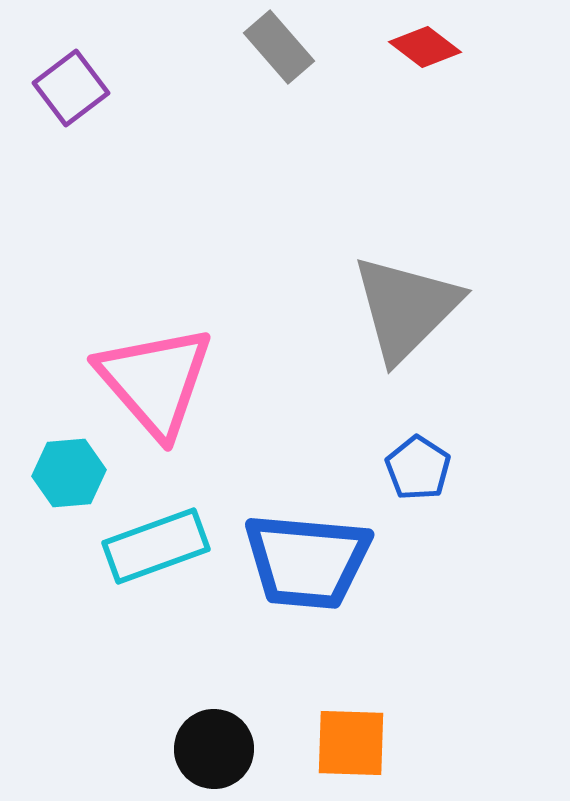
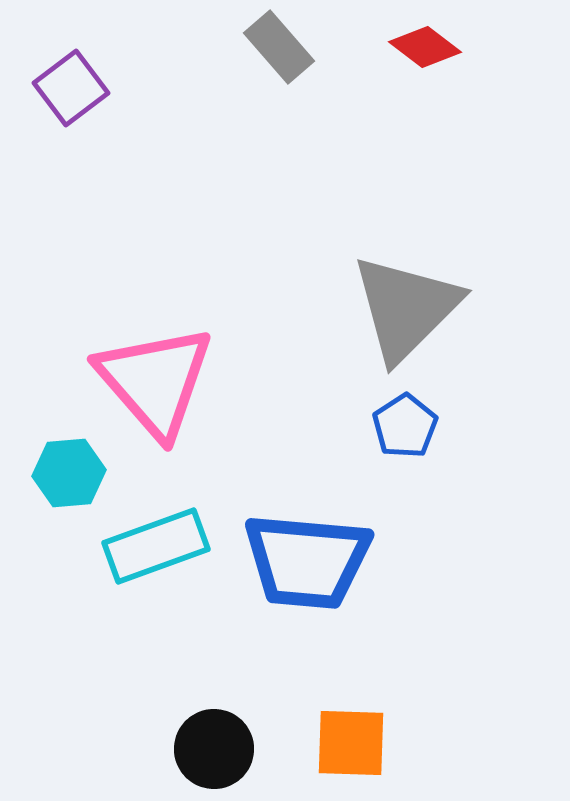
blue pentagon: moved 13 px left, 42 px up; rotated 6 degrees clockwise
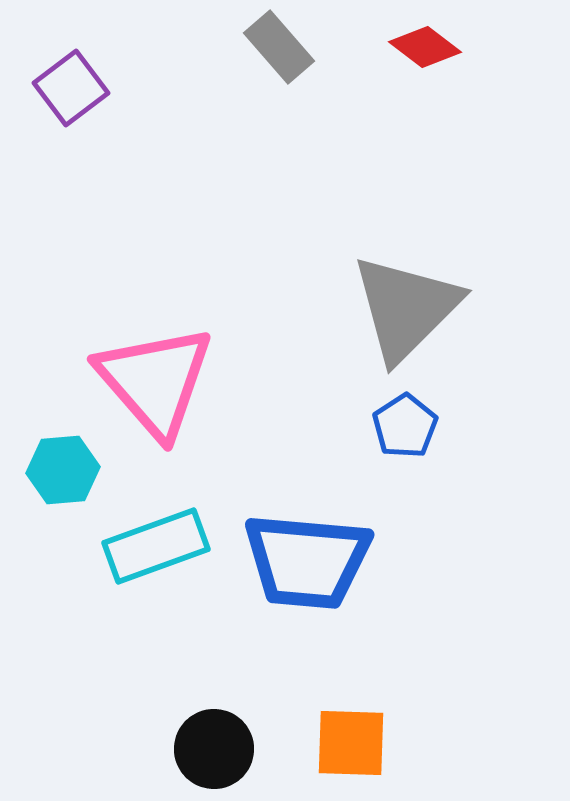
cyan hexagon: moved 6 px left, 3 px up
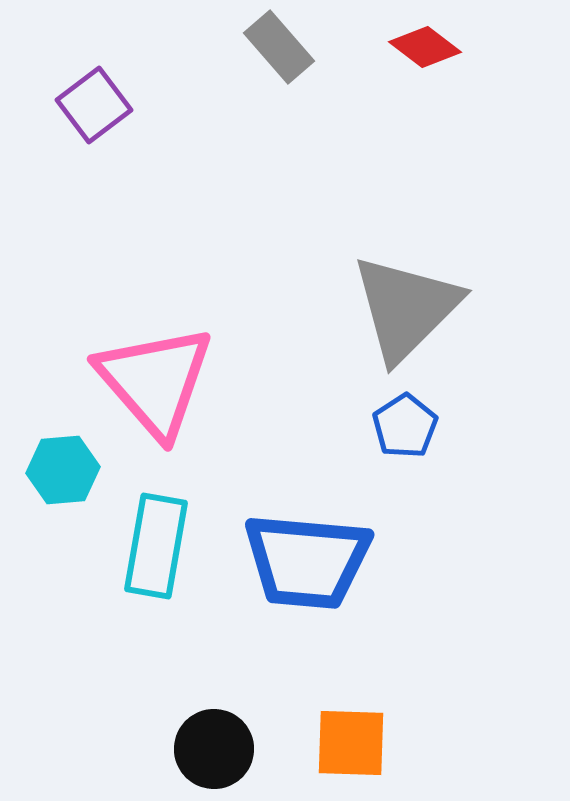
purple square: moved 23 px right, 17 px down
cyan rectangle: rotated 60 degrees counterclockwise
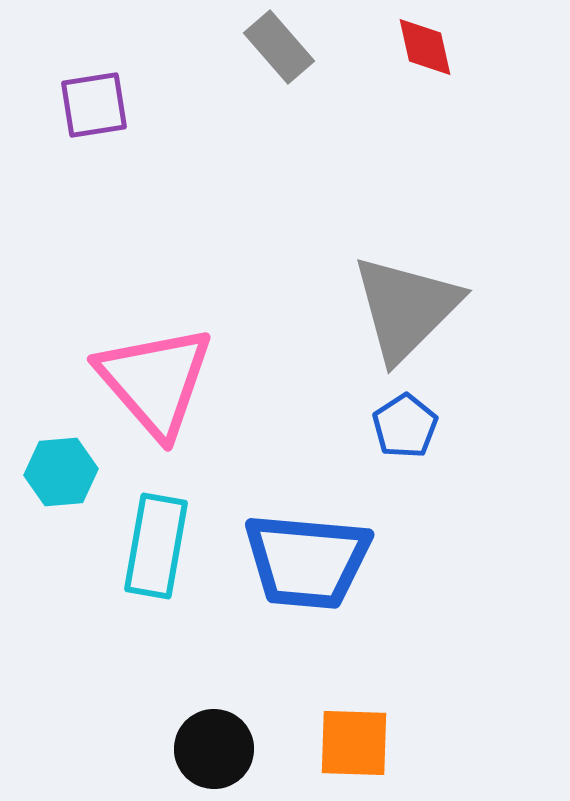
red diamond: rotated 40 degrees clockwise
purple square: rotated 28 degrees clockwise
cyan hexagon: moved 2 px left, 2 px down
orange square: moved 3 px right
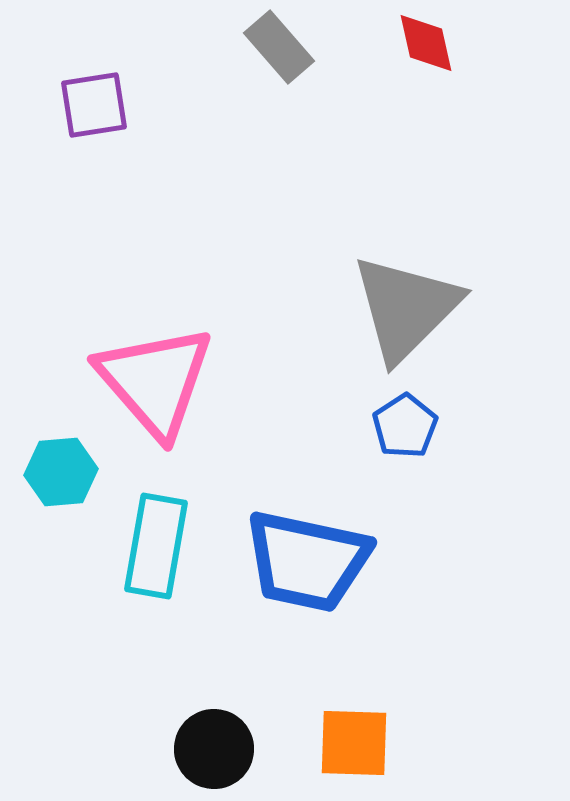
red diamond: moved 1 px right, 4 px up
blue trapezoid: rotated 7 degrees clockwise
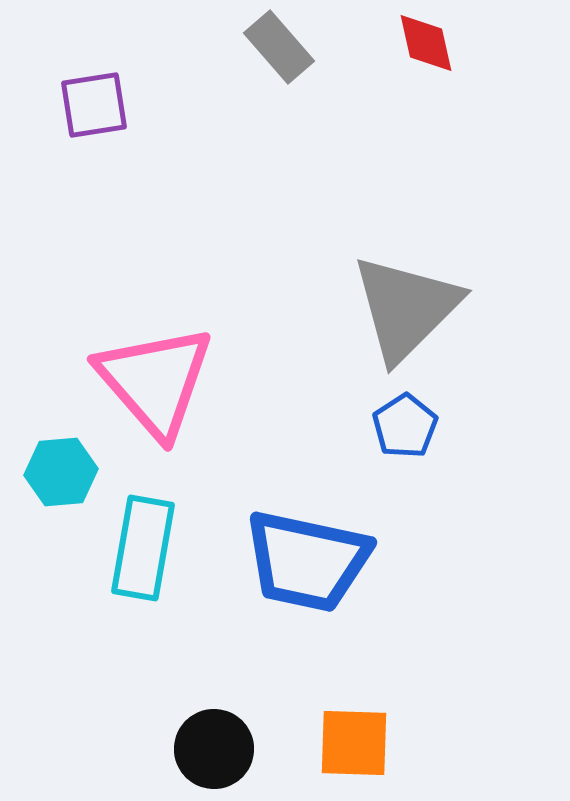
cyan rectangle: moved 13 px left, 2 px down
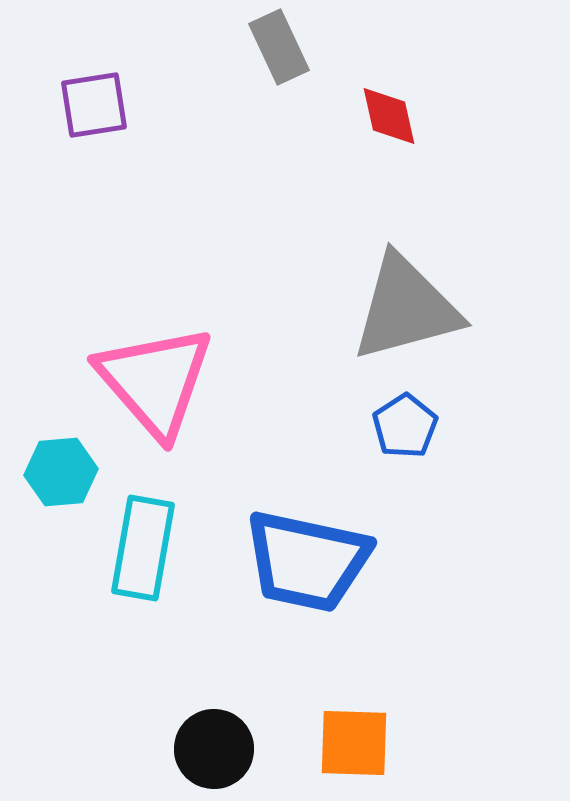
red diamond: moved 37 px left, 73 px down
gray rectangle: rotated 16 degrees clockwise
gray triangle: rotated 30 degrees clockwise
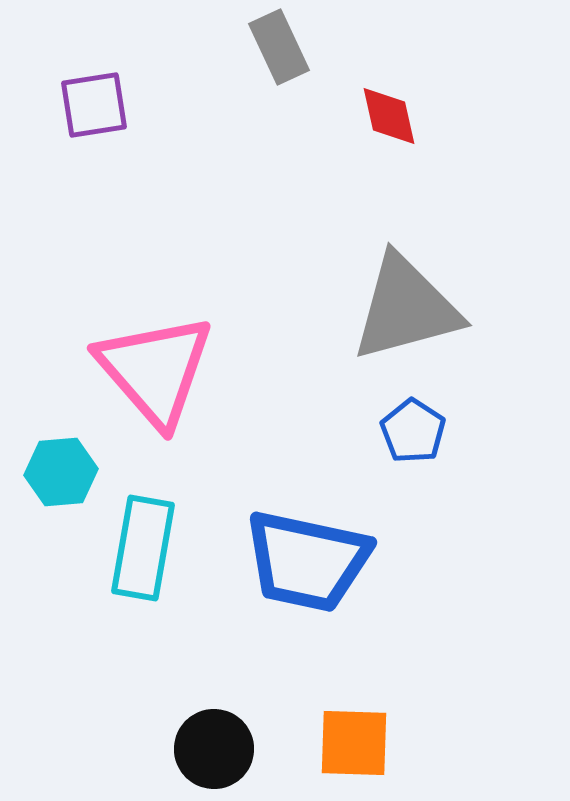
pink triangle: moved 11 px up
blue pentagon: moved 8 px right, 5 px down; rotated 6 degrees counterclockwise
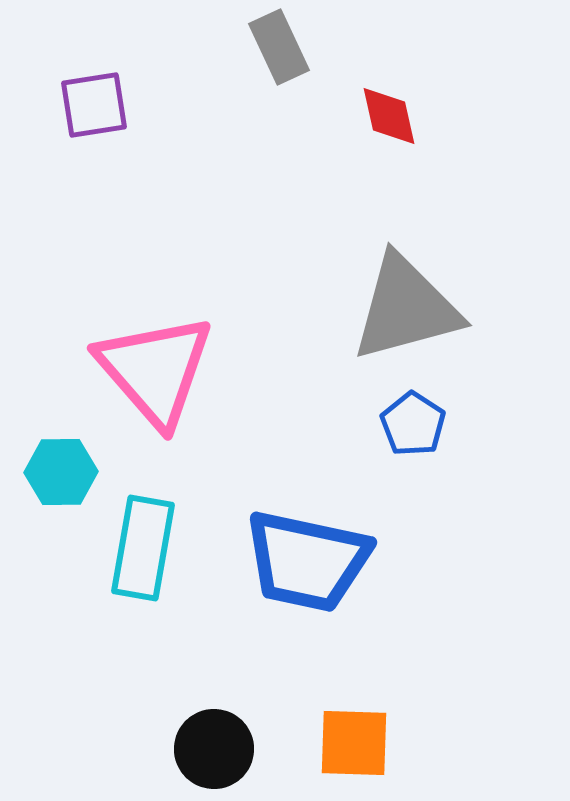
blue pentagon: moved 7 px up
cyan hexagon: rotated 4 degrees clockwise
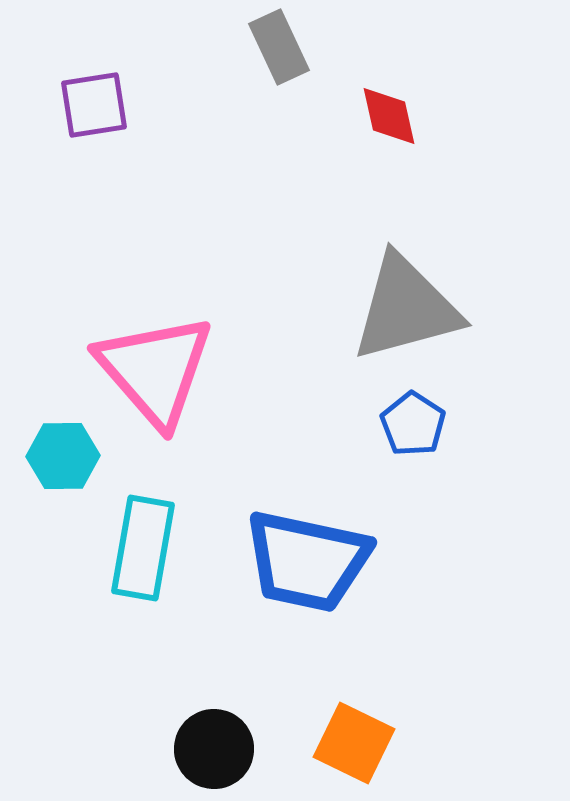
cyan hexagon: moved 2 px right, 16 px up
orange square: rotated 24 degrees clockwise
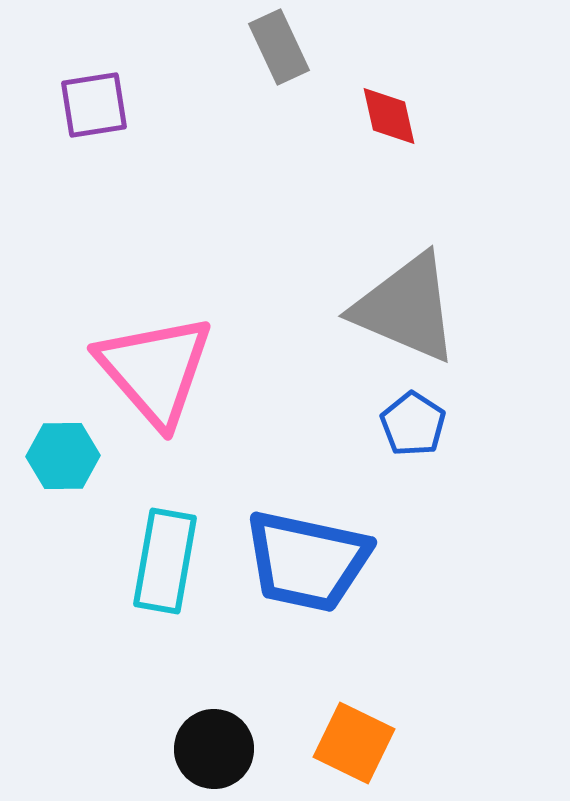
gray triangle: rotated 38 degrees clockwise
cyan rectangle: moved 22 px right, 13 px down
